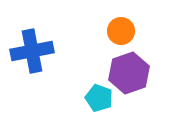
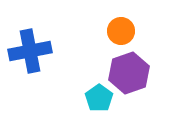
blue cross: moved 2 px left
cyan pentagon: rotated 16 degrees clockwise
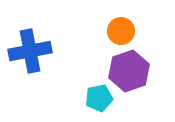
purple hexagon: moved 2 px up
cyan pentagon: rotated 24 degrees clockwise
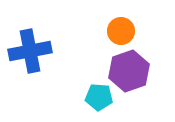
cyan pentagon: moved 1 px up; rotated 16 degrees clockwise
